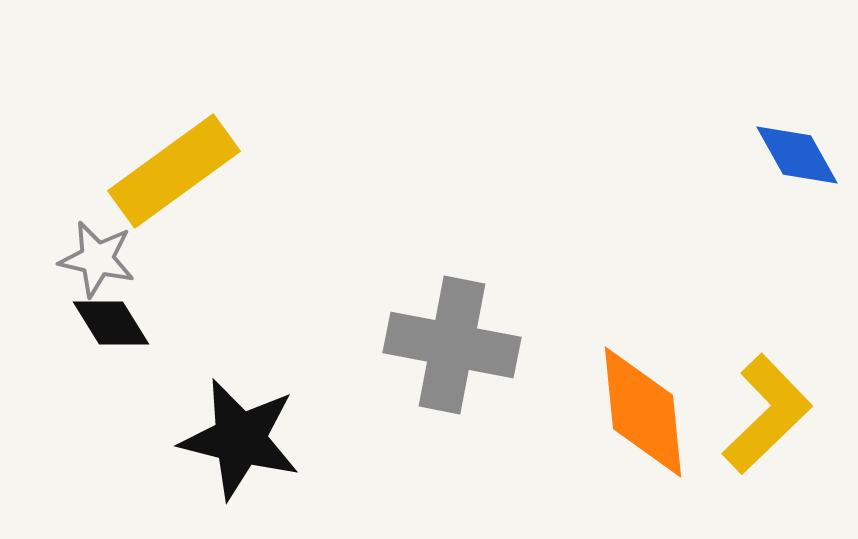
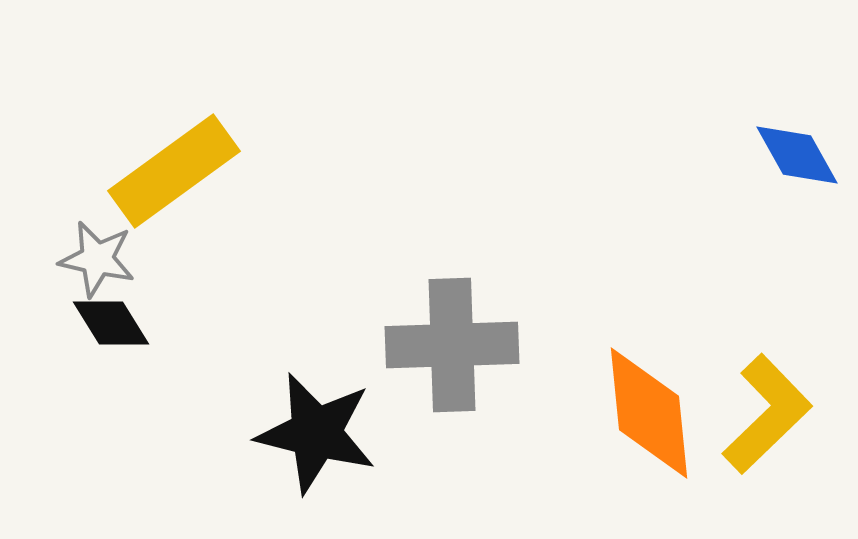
gray cross: rotated 13 degrees counterclockwise
orange diamond: moved 6 px right, 1 px down
black star: moved 76 px right, 6 px up
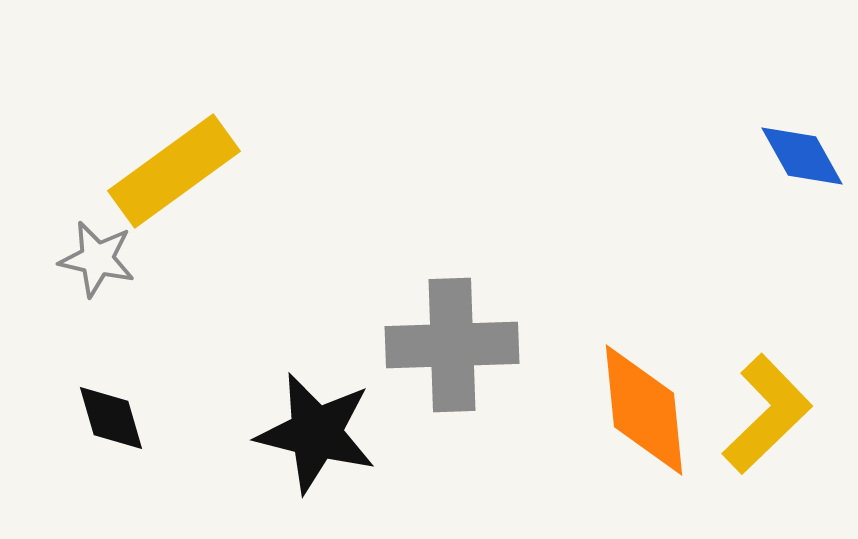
blue diamond: moved 5 px right, 1 px down
black diamond: moved 95 px down; rotated 16 degrees clockwise
orange diamond: moved 5 px left, 3 px up
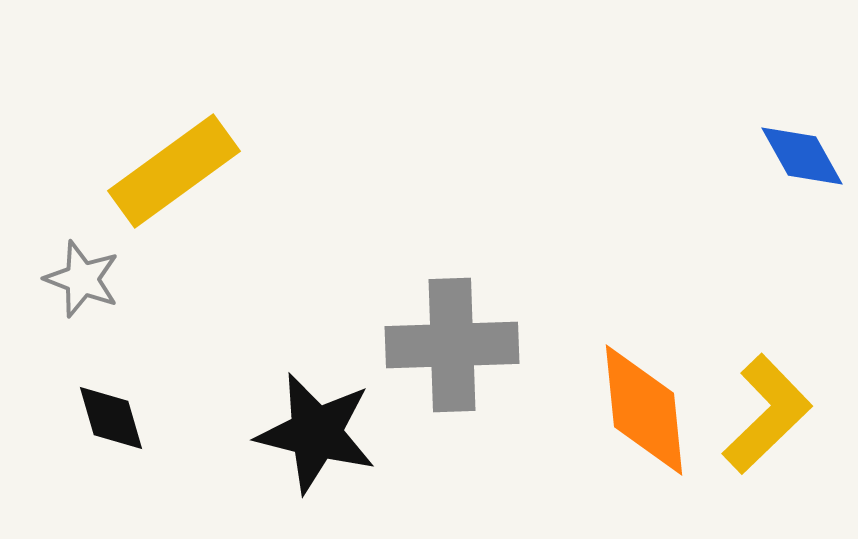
gray star: moved 15 px left, 20 px down; rotated 8 degrees clockwise
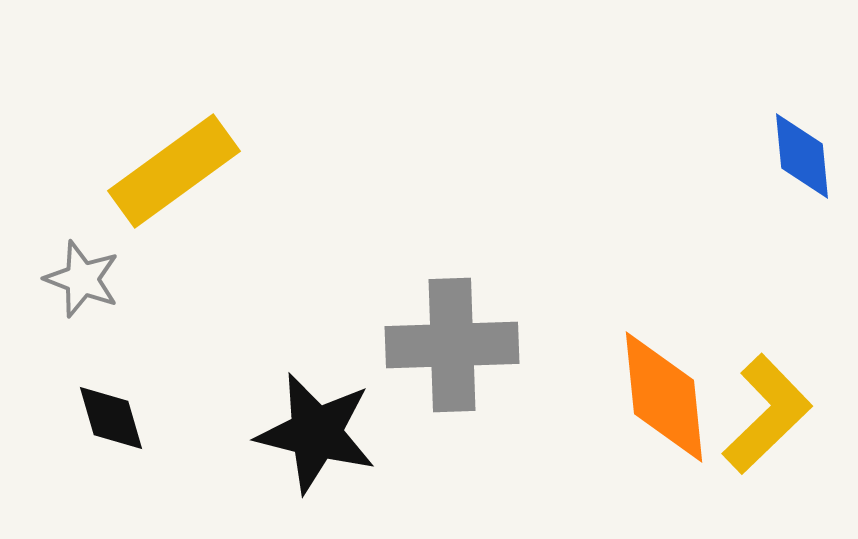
blue diamond: rotated 24 degrees clockwise
orange diamond: moved 20 px right, 13 px up
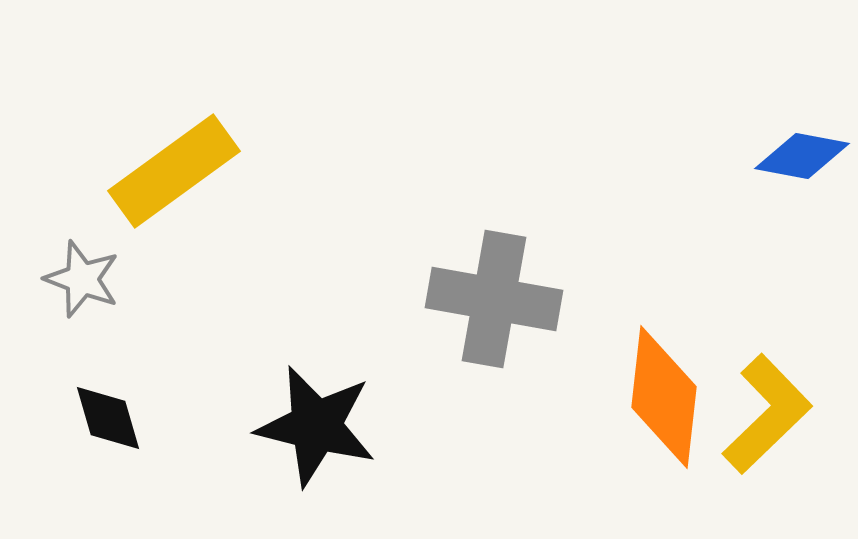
blue diamond: rotated 74 degrees counterclockwise
gray cross: moved 42 px right, 46 px up; rotated 12 degrees clockwise
orange diamond: rotated 12 degrees clockwise
black diamond: moved 3 px left
black star: moved 7 px up
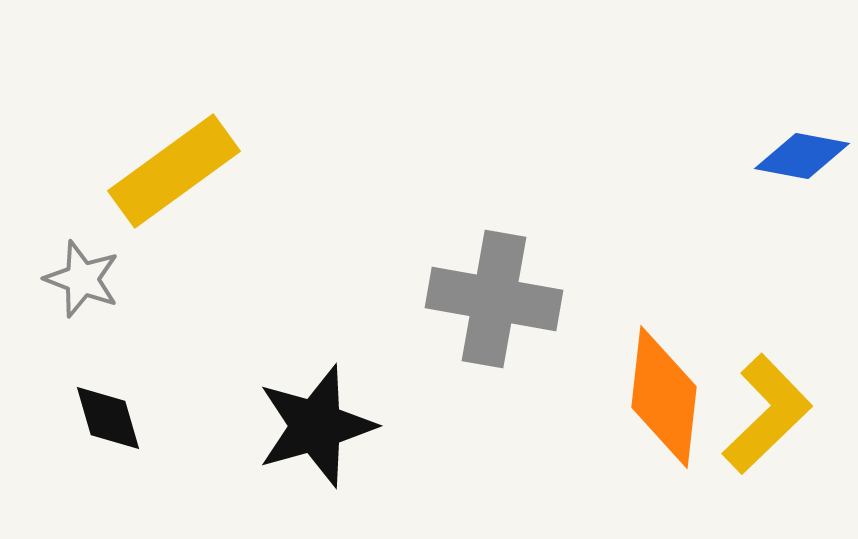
black star: rotated 30 degrees counterclockwise
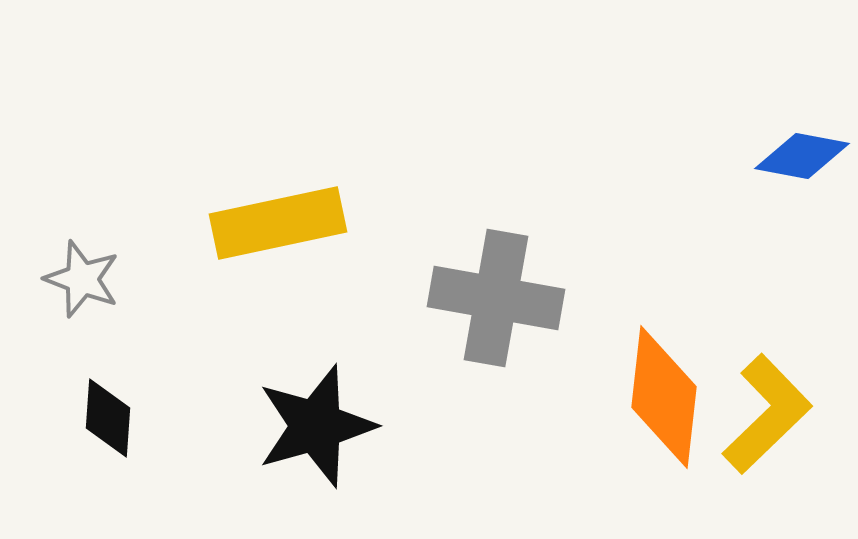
yellow rectangle: moved 104 px right, 52 px down; rotated 24 degrees clockwise
gray cross: moved 2 px right, 1 px up
black diamond: rotated 20 degrees clockwise
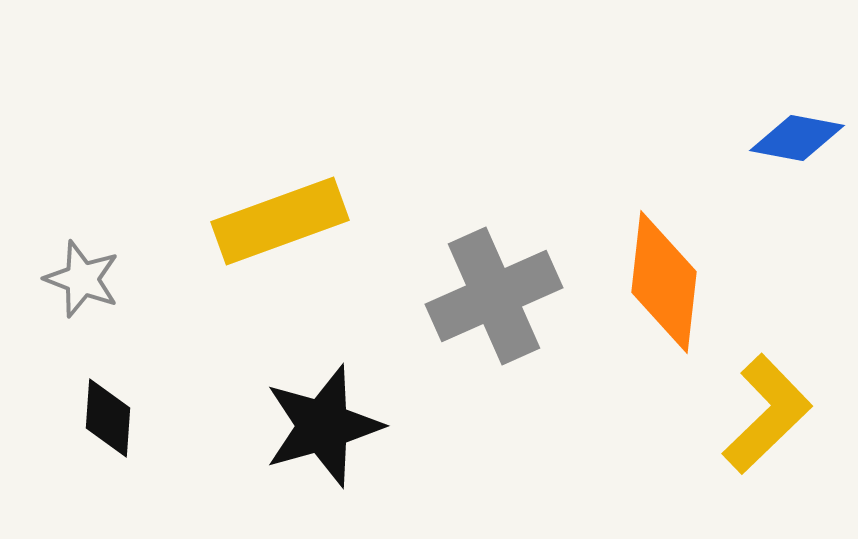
blue diamond: moved 5 px left, 18 px up
yellow rectangle: moved 2 px right, 2 px up; rotated 8 degrees counterclockwise
gray cross: moved 2 px left, 2 px up; rotated 34 degrees counterclockwise
orange diamond: moved 115 px up
black star: moved 7 px right
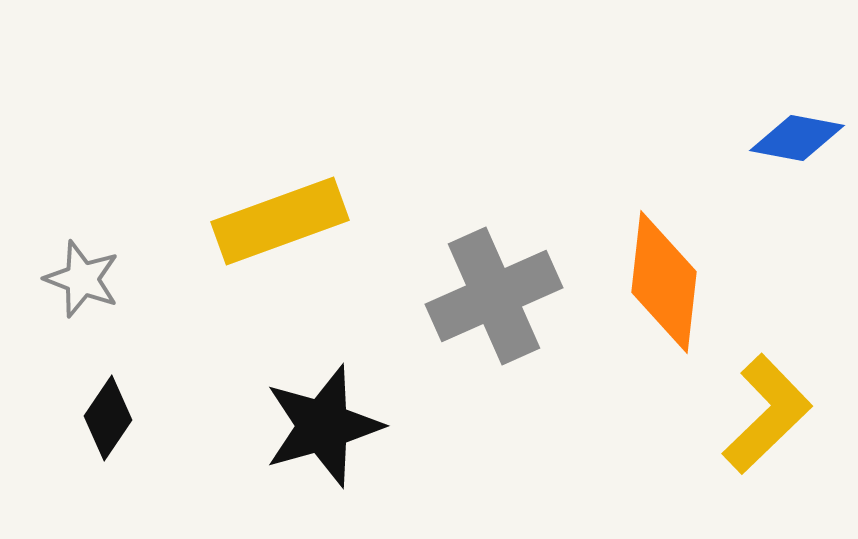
black diamond: rotated 30 degrees clockwise
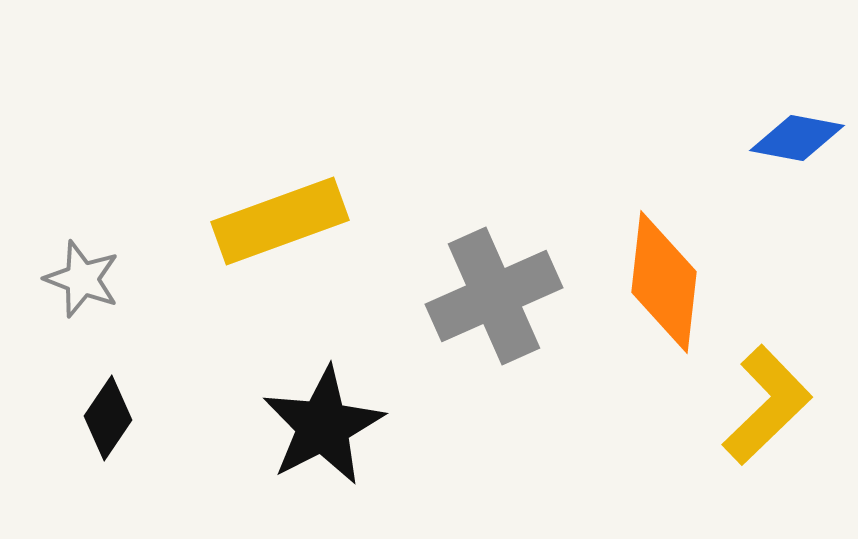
yellow L-shape: moved 9 px up
black star: rotated 11 degrees counterclockwise
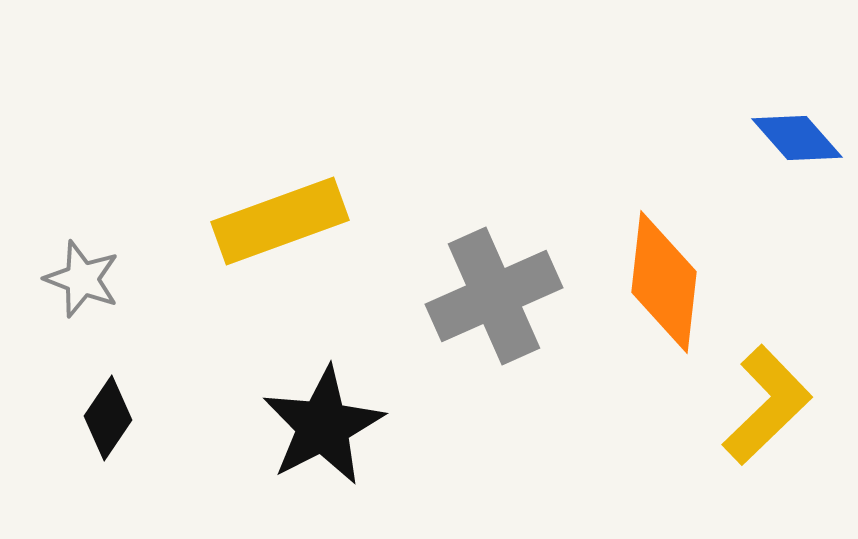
blue diamond: rotated 38 degrees clockwise
